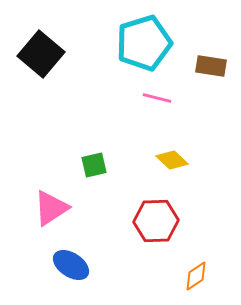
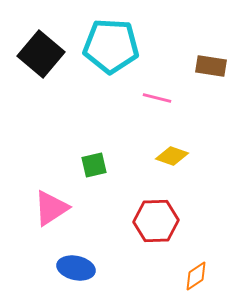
cyan pentagon: moved 33 px left, 3 px down; rotated 20 degrees clockwise
yellow diamond: moved 4 px up; rotated 24 degrees counterclockwise
blue ellipse: moved 5 px right, 3 px down; rotated 21 degrees counterclockwise
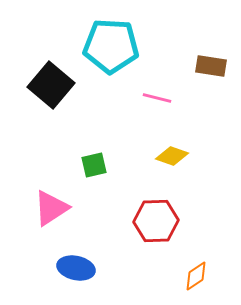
black square: moved 10 px right, 31 px down
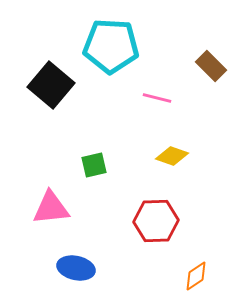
brown rectangle: rotated 36 degrees clockwise
pink triangle: rotated 27 degrees clockwise
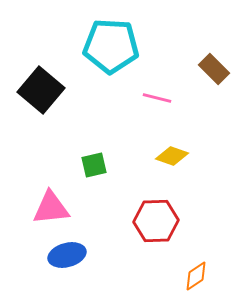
brown rectangle: moved 3 px right, 3 px down
black square: moved 10 px left, 5 px down
blue ellipse: moved 9 px left, 13 px up; rotated 27 degrees counterclockwise
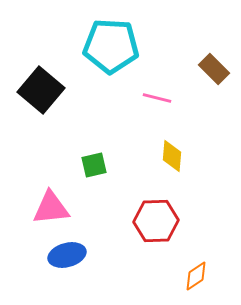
yellow diamond: rotated 76 degrees clockwise
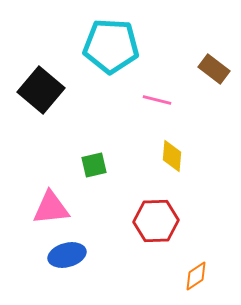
brown rectangle: rotated 8 degrees counterclockwise
pink line: moved 2 px down
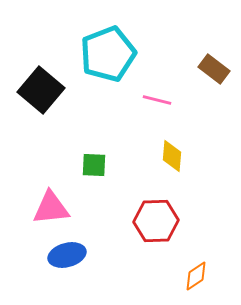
cyan pentagon: moved 3 px left, 8 px down; rotated 24 degrees counterclockwise
green square: rotated 16 degrees clockwise
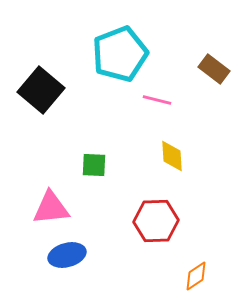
cyan pentagon: moved 12 px right
yellow diamond: rotated 8 degrees counterclockwise
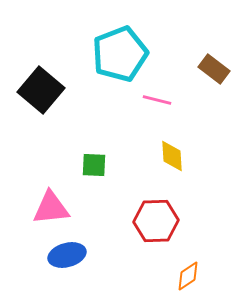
orange diamond: moved 8 px left
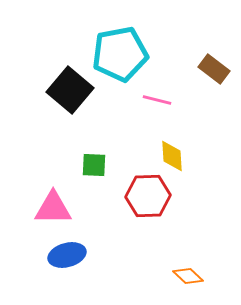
cyan pentagon: rotated 10 degrees clockwise
black square: moved 29 px right
pink triangle: moved 2 px right; rotated 6 degrees clockwise
red hexagon: moved 8 px left, 25 px up
orange diamond: rotated 76 degrees clockwise
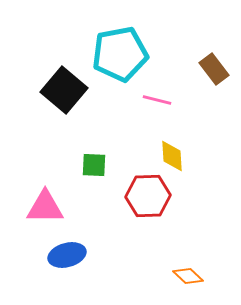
brown rectangle: rotated 16 degrees clockwise
black square: moved 6 px left
pink triangle: moved 8 px left, 1 px up
